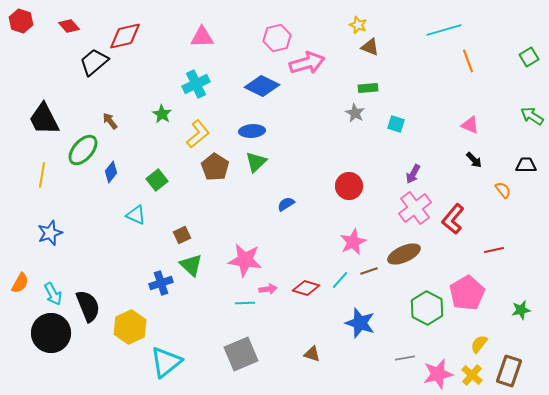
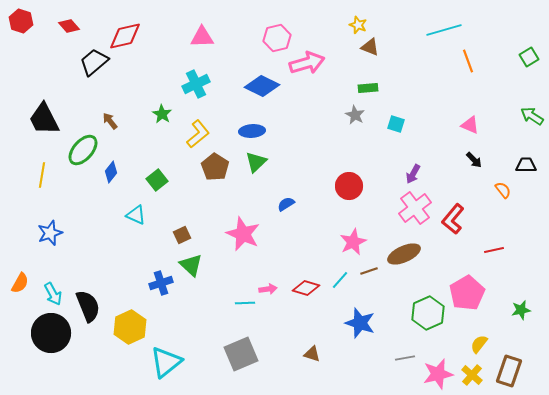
gray star at (355, 113): moved 2 px down
pink star at (245, 260): moved 2 px left, 26 px up; rotated 16 degrees clockwise
green hexagon at (427, 308): moved 1 px right, 5 px down; rotated 8 degrees clockwise
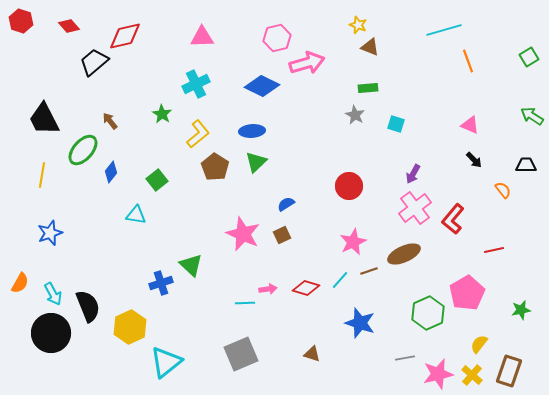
cyan triangle at (136, 215): rotated 15 degrees counterclockwise
brown square at (182, 235): moved 100 px right
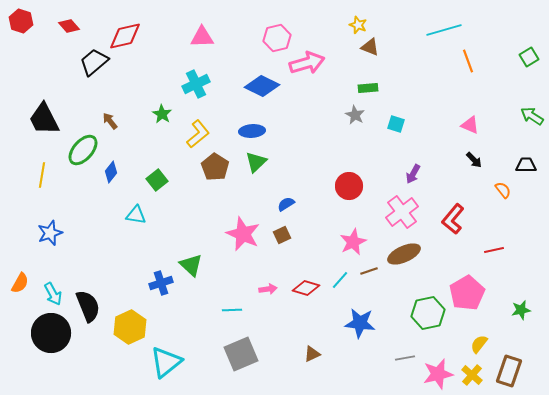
pink cross at (415, 208): moved 13 px left, 4 px down
cyan line at (245, 303): moved 13 px left, 7 px down
green hexagon at (428, 313): rotated 12 degrees clockwise
blue star at (360, 323): rotated 12 degrees counterclockwise
brown triangle at (312, 354): rotated 42 degrees counterclockwise
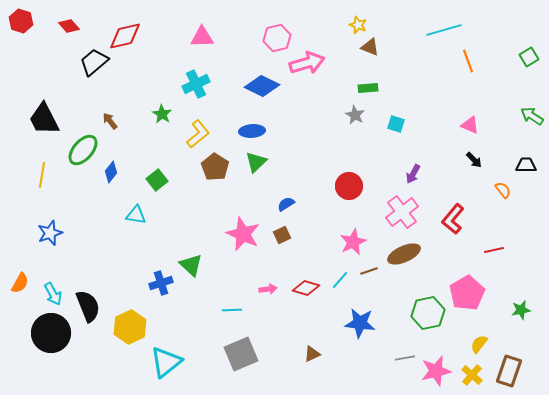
pink star at (438, 374): moved 2 px left, 3 px up
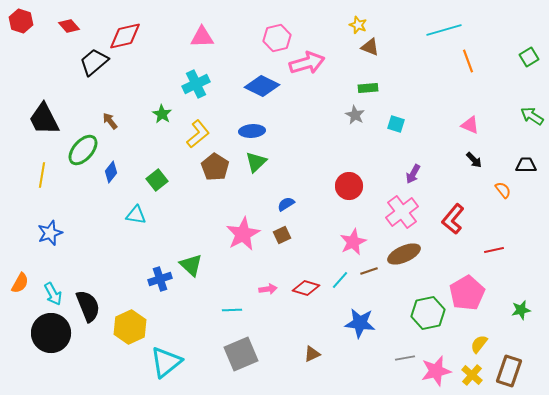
pink star at (243, 234): rotated 20 degrees clockwise
blue cross at (161, 283): moved 1 px left, 4 px up
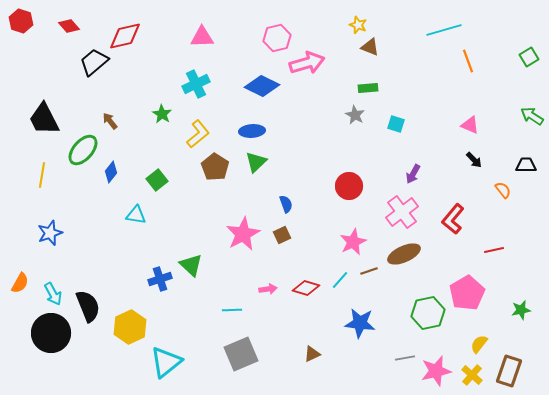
blue semicircle at (286, 204): rotated 102 degrees clockwise
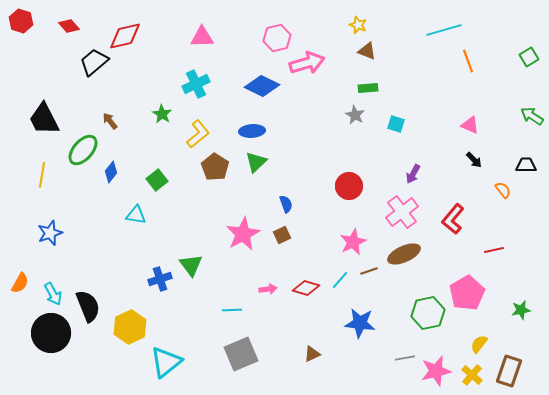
brown triangle at (370, 47): moved 3 px left, 4 px down
green triangle at (191, 265): rotated 10 degrees clockwise
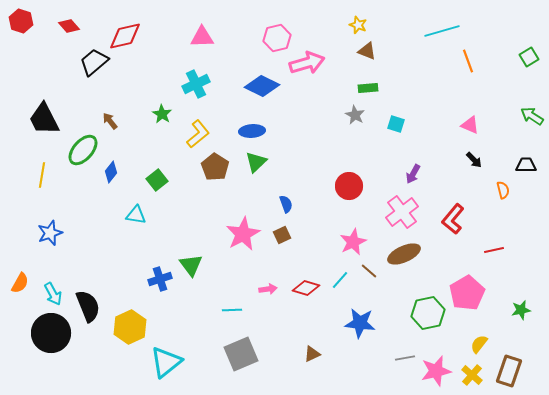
cyan line at (444, 30): moved 2 px left, 1 px down
orange semicircle at (503, 190): rotated 24 degrees clockwise
brown line at (369, 271): rotated 60 degrees clockwise
